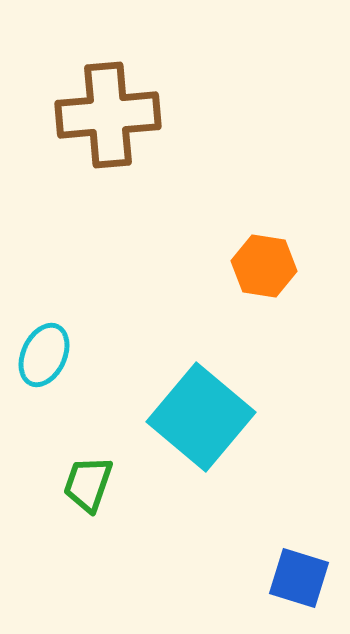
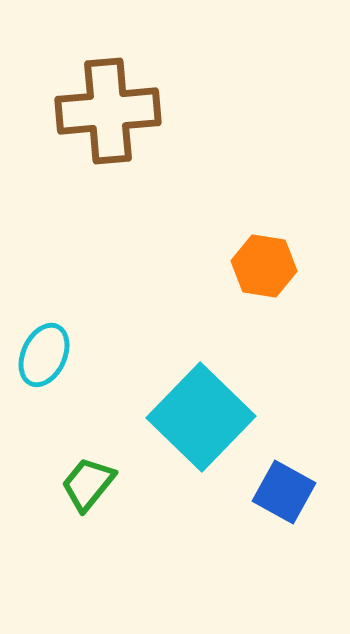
brown cross: moved 4 px up
cyan square: rotated 4 degrees clockwise
green trapezoid: rotated 20 degrees clockwise
blue square: moved 15 px left, 86 px up; rotated 12 degrees clockwise
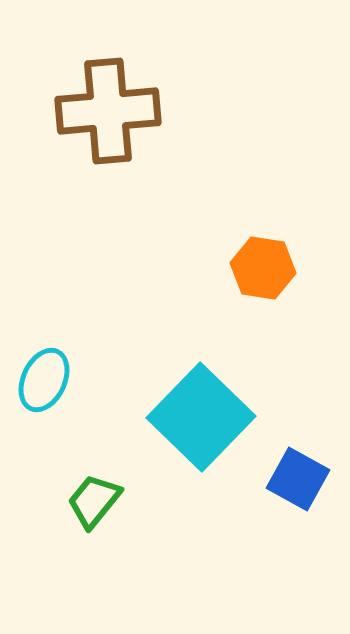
orange hexagon: moved 1 px left, 2 px down
cyan ellipse: moved 25 px down
green trapezoid: moved 6 px right, 17 px down
blue square: moved 14 px right, 13 px up
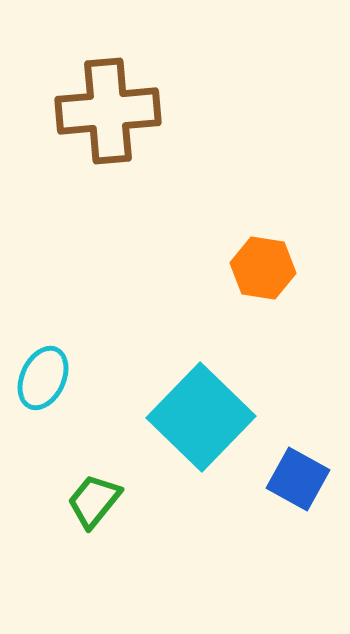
cyan ellipse: moved 1 px left, 2 px up
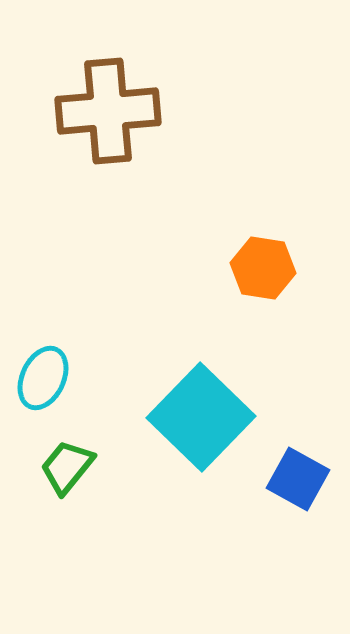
green trapezoid: moved 27 px left, 34 px up
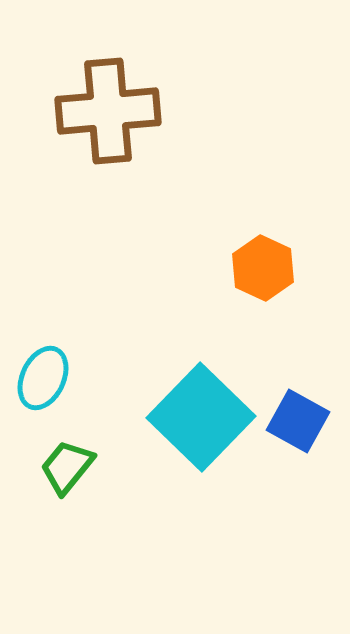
orange hexagon: rotated 16 degrees clockwise
blue square: moved 58 px up
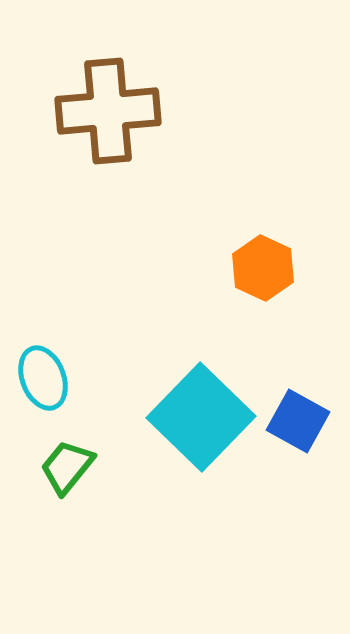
cyan ellipse: rotated 46 degrees counterclockwise
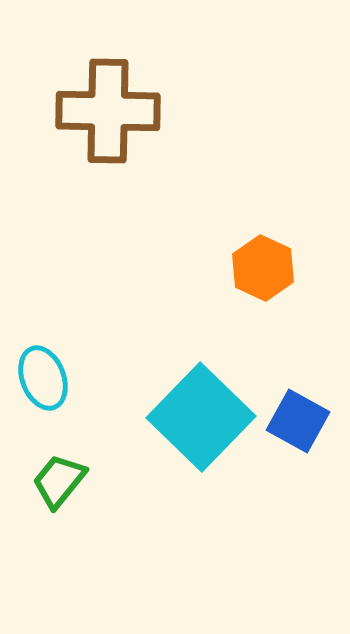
brown cross: rotated 6 degrees clockwise
green trapezoid: moved 8 px left, 14 px down
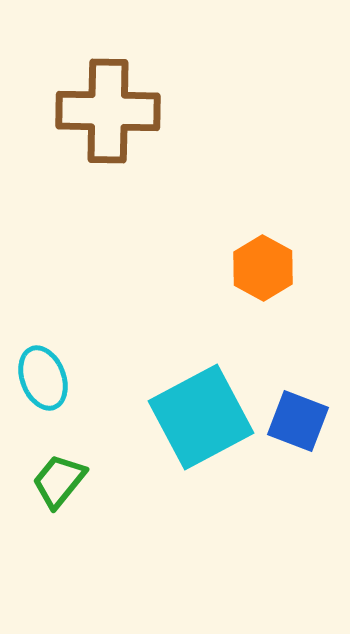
orange hexagon: rotated 4 degrees clockwise
cyan square: rotated 18 degrees clockwise
blue square: rotated 8 degrees counterclockwise
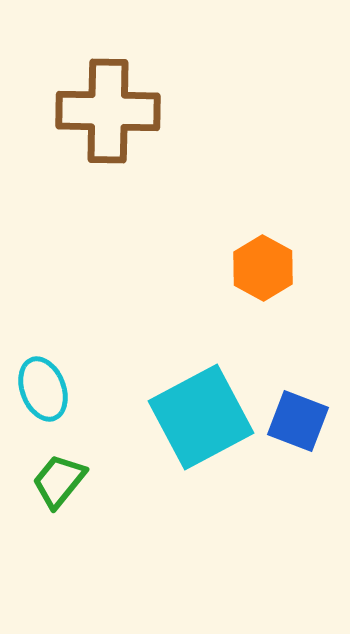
cyan ellipse: moved 11 px down
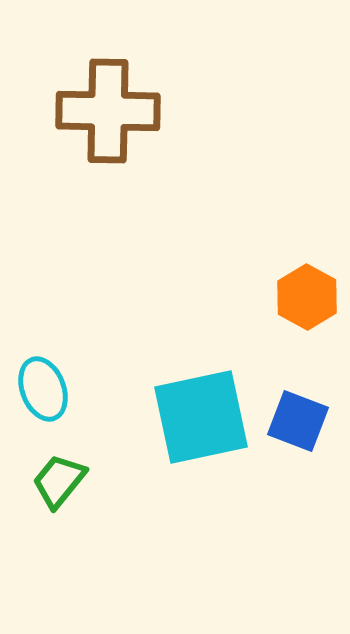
orange hexagon: moved 44 px right, 29 px down
cyan square: rotated 16 degrees clockwise
